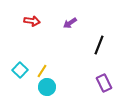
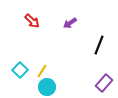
red arrow: rotated 35 degrees clockwise
purple rectangle: rotated 66 degrees clockwise
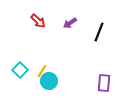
red arrow: moved 6 px right
black line: moved 13 px up
purple rectangle: rotated 36 degrees counterclockwise
cyan circle: moved 2 px right, 6 px up
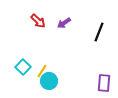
purple arrow: moved 6 px left
cyan square: moved 3 px right, 3 px up
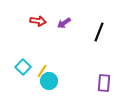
red arrow: rotated 35 degrees counterclockwise
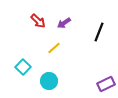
red arrow: rotated 35 degrees clockwise
yellow line: moved 12 px right, 23 px up; rotated 16 degrees clockwise
purple rectangle: moved 2 px right, 1 px down; rotated 60 degrees clockwise
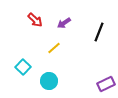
red arrow: moved 3 px left, 1 px up
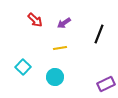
black line: moved 2 px down
yellow line: moved 6 px right; rotated 32 degrees clockwise
cyan circle: moved 6 px right, 4 px up
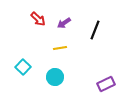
red arrow: moved 3 px right, 1 px up
black line: moved 4 px left, 4 px up
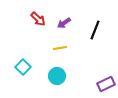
cyan circle: moved 2 px right, 1 px up
